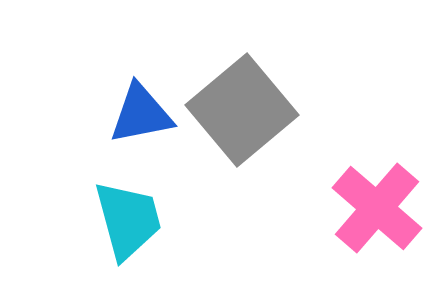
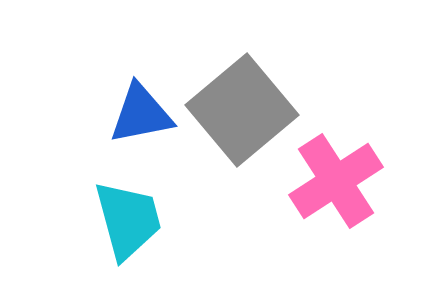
pink cross: moved 41 px left, 27 px up; rotated 16 degrees clockwise
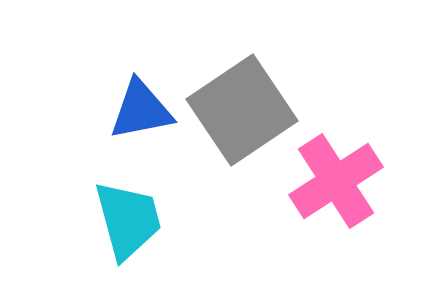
gray square: rotated 6 degrees clockwise
blue triangle: moved 4 px up
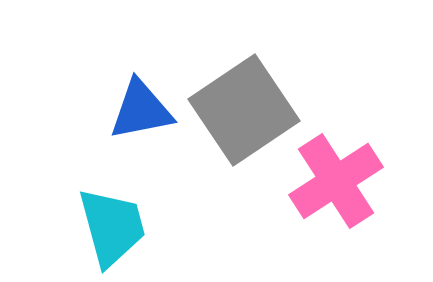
gray square: moved 2 px right
cyan trapezoid: moved 16 px left, 7 px down
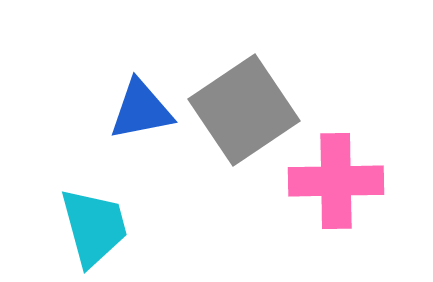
pink cross: rotated 32 degrees clockwise
cyan trapezoid: moved 18 px left
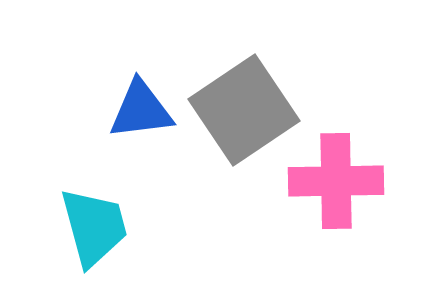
blue triangle: rotated 4 degrees clockwise
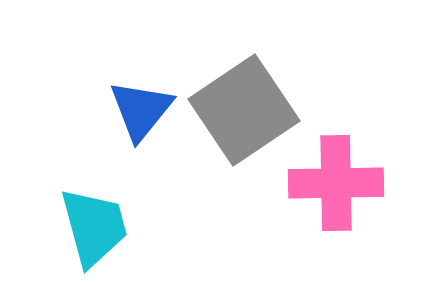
blue triangle: rotated 44 degrees counterclockwise
pink cross: moved 2 px down
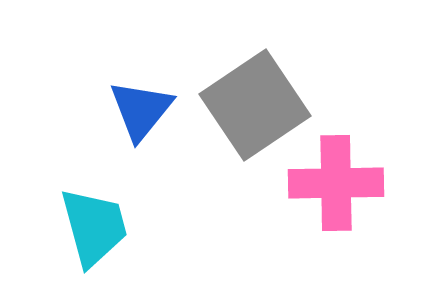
gray square: moved 11 px right, 5 px up
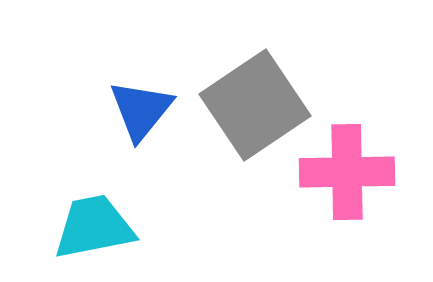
pink cross: moved 11 px right, 11 px up
cyan trapezoid: rotated 86 degrees counterclockwise
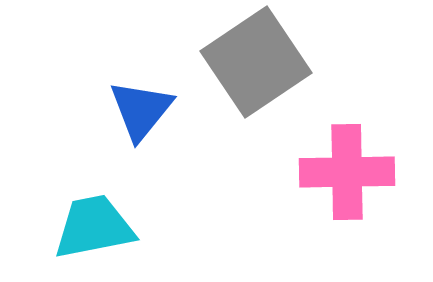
gray square: moved 1 px right, 43 px up
